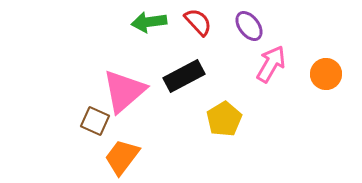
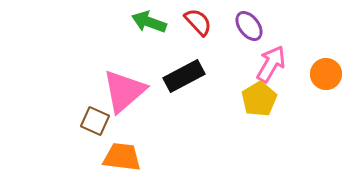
green arrow: rotated 28 degrees clockwise
yellow pentagon: moved 35 px right, 20 px up
orange trapezoid: rotated 60 degrees clockwise
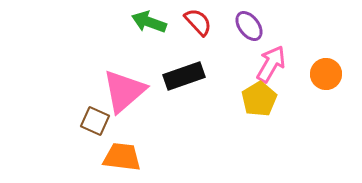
black rectangle: rotated 9 degrees clockwise
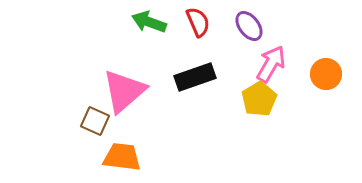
red semicircle: rotated 20 degrees clockwise
black rectangle: moved 11 px right, 1 px down
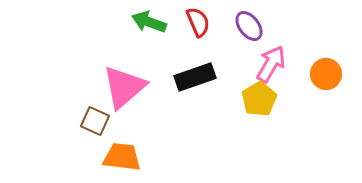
pink triangle: moved 4 px up
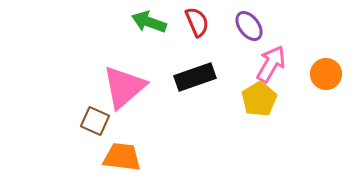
red semicircle: moved 1 px left
